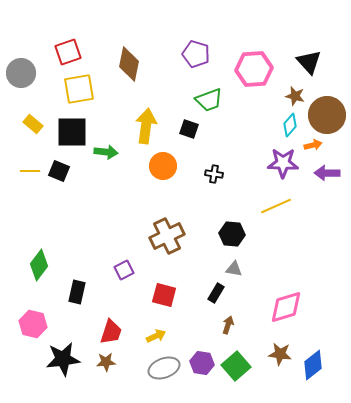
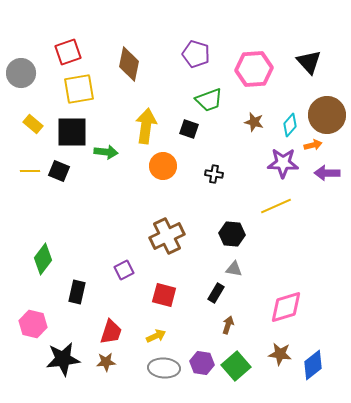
brown star at (295, 96): moved 41 px left, 26 px down
green diamond at (39, 265): moved 4 px right, 6 px up
gray ellipse at (164, 368): rotated 24 degrees clockwise
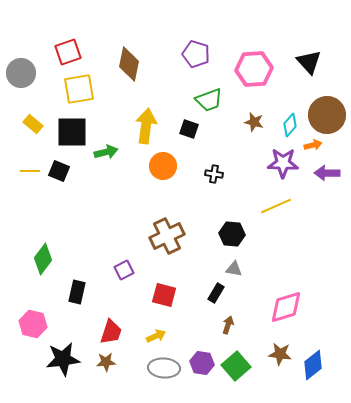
green arrow at (106, 152): rotated 20 degrees counterclockwise
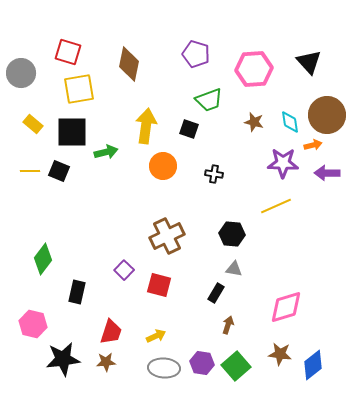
red square at (68, 52): rotated 36 degrees clockwise
cyan diamond at (290, 125): moved 3 px up; rotated 50 degrees counterclockwise
purple square at (124, 270): rotated 18 degrees counterclockwise
red square at (164, 295): moved 5 px left, 10 px up
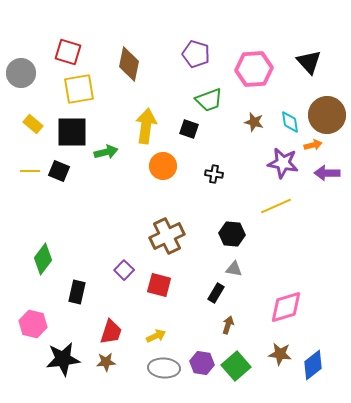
purple star at (283, 163): rotated 8 degrees clockwise
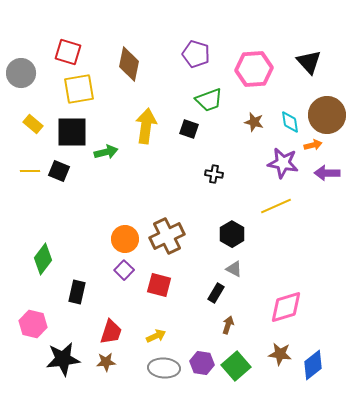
orange circle at (163, 166): moved 38 px left, 73 px down
black hexagon at (232, 234): rotated 25 degrees clockwise
gray triangle at (234, 269): rotated 18 degrees clockwise
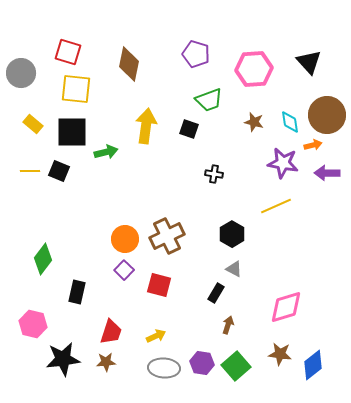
yellow square at (79, 89): moved 3 px left; rotated 16 degrees clockwise
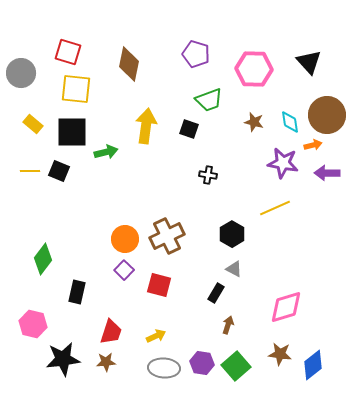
pink hexagon at (254, 69): rotated 6 degrees clockwise
black cross at (214, 174): moved 6 px left, 1 px down
yellow line at (276, 206): moved 1 px left, 2 px down
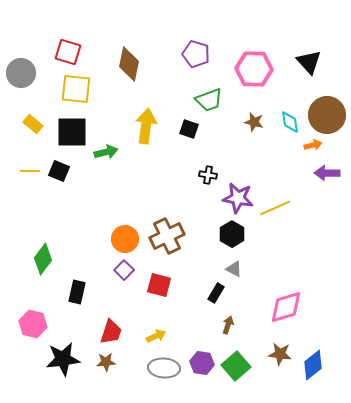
purple star at (283, 163): moved 45 px left, 35 px down
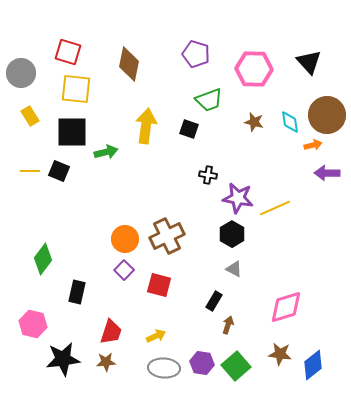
yellow rectangle at (33, 124): moved 3 px left, 8 px up; rotated 18 degrees clockwise
black rectangle at (216, 293): moved 2 px left, 8 px down
